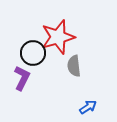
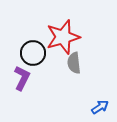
red star: moved 5 px right
gray semicircle: moved 3 px up
blue arrow: moved 12 px right
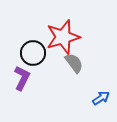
gray semicircle: rotated 150 degrees clockwise
blue arrow: moved 1 px right, 9 px up
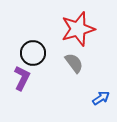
red star: moved 15 px right, 8 px up
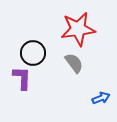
red star: rotated 8 degrees clockwise
purple L-shape: rotated 25 degrees counterclockwise
blue arrow: rotated 12 degrees clockwise
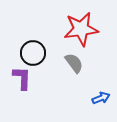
red star: moved 3 px right
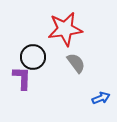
red star: moved 16 px left
black circle: moved 4 px down
gray semicircle: moved 2 px right
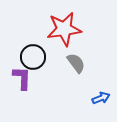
red star: moved 1 px left
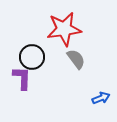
black circle: moved 1 px left
gray semicircle: moved 4 px up
